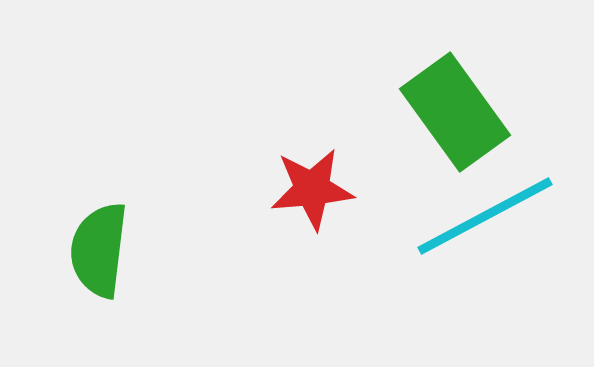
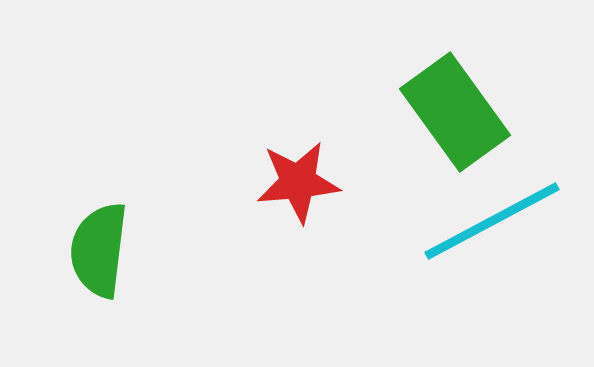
red star: moved 14 px left, 7 px up
cyan line: moved 7 px right, 5 px down
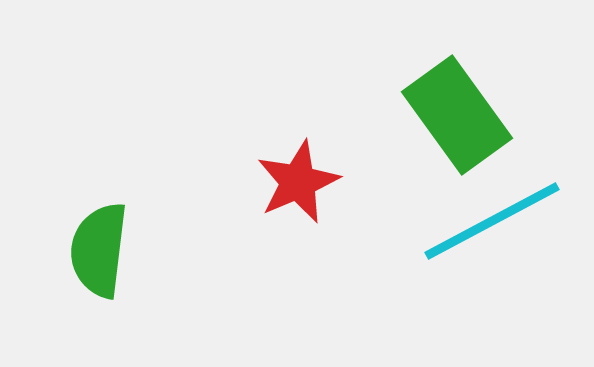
green rectangle: moved 2 px right, 3 px down
red star: rotated 18 degrees counterclockwise
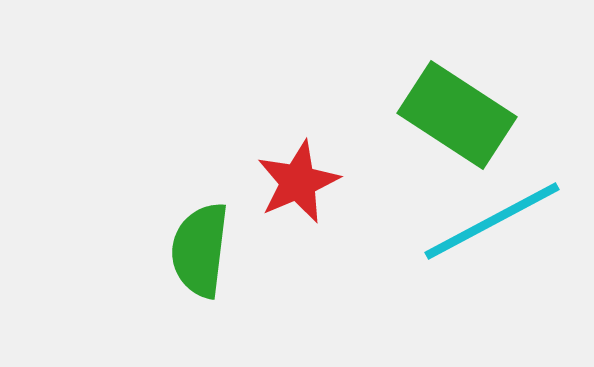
green rectangle: rotated 21 degrees counterclockwise
green semicircle: moved 101 px right
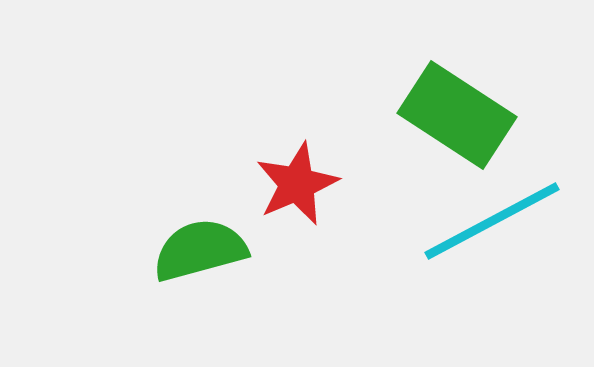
red star: moved 1 px left, 2 px down
green semicircle: rotated 68 degrees clockwise
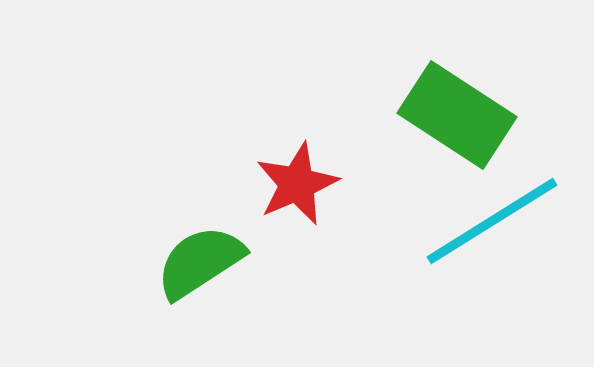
cyan line: rotated 4 degrees counterclockwise
green semicircle: moved 12 px down; rotated 18 degrees counterclockwise
